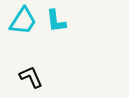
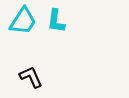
cyan L-shape: rotated 15 degrees clockwise
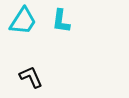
cyan L-shape: moved 5 px right
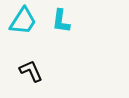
black L-shape: moved 6 px up
